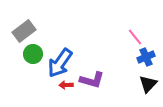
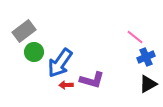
pink line: rotated 12 degrees counterclockwise
green circle: moved 1 px right, 2 px up
black triangle: rotated 18 degrees clockwise
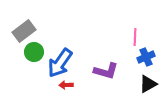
pink line: rotated 54 degrees clockwise
purple L-shape: moved 14 px right, 9 px up
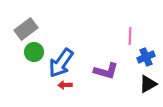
gray rectangle: moved 2 px right, 2 px up
pink line: moved 5 px left, 1 px up
blue arrow: moved 1 px right
red arrow: moved 1 px left
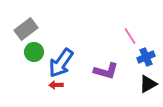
pink line: rotated 36 degrees counterclockwise
red arrow: moved 9 px left
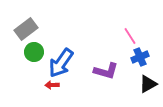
blue cross: moved 6 px left
red arrow: moved 4 px left
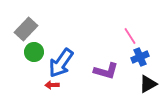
gray rectangle: rotated 10 degrees counterclockwise
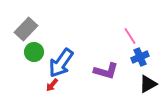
red arrow: rotated 48 degrees counterclockwise
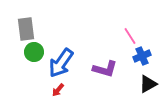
gray rectangle: rotated 50 degrees counterclockwise
blue cross: moved 2 px right, 1 px up
purple L-shape: moved 1 px left, 2 px up
red arrow: moved 6 px right, 5 px down
